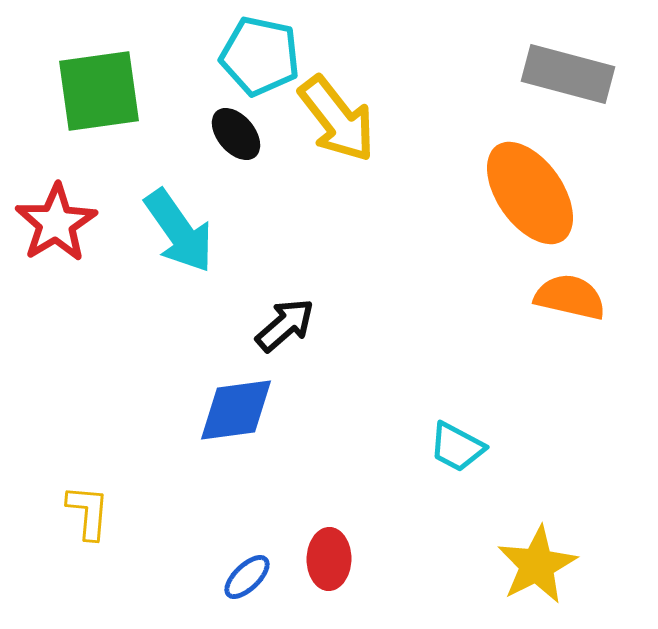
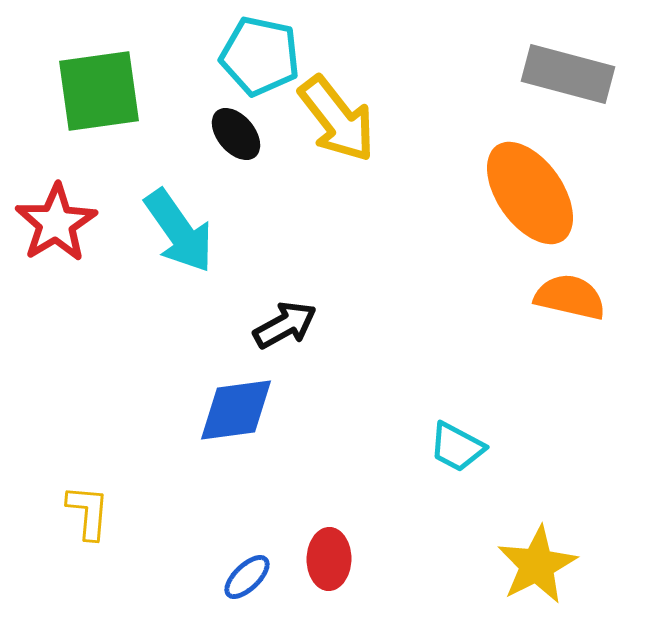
black arrow: rotated 12 degrees clockwise
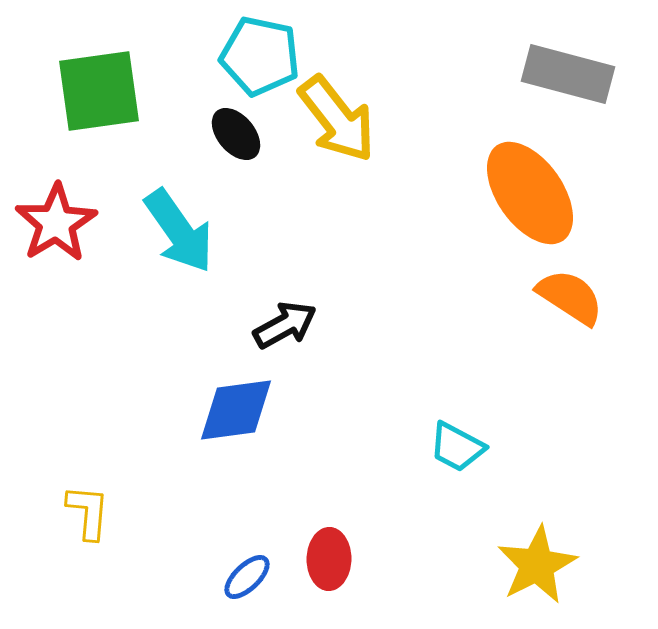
orange semicircle: rotated 20 degrees clockwise
